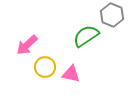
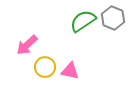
gray hexagon: moved 1 px right, 3 px down
green semicircle: moved 3 px left, 15 px up
pink triangle: moved 1 px left, 3 px up
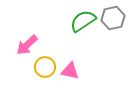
gray hexagon: rotated 25 degrees clockwise
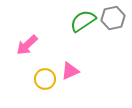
yellow circle: moved 12 px down
pink triangle: rotated 36 degrees counterclockwise
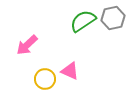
pink triangle: rotated 48 degrees clockwise
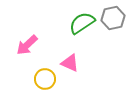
green semicircle: moved 1 px left, 2 px down
pink triangle: moved 8 px up
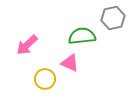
green semicircle: moved 13 px down; rotated 28 degrees clockwise
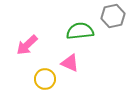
gray hexagon: moved 2 px up
green semicircle: moved 2 px left, 5 px up
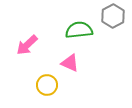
gray hexagon: rotated 15 degrees counterclockwise
green semicircle: moved 1 px left, 1 px up
yellow circle: moved 2 px right, 6 px down
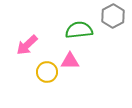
pink triangle: moved 2 px up; rotated 24 degrees counterclockwise
yellow circle: moved 13 px up
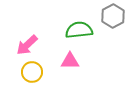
yellow circle: moved 15 px left
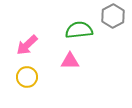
yellow circle: moved 5 px left, 5 px down
